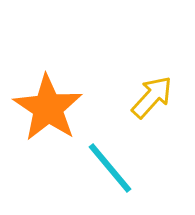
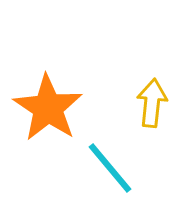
yellow arrow: moved 6 px down; rotated 36 degrees counterclockwise
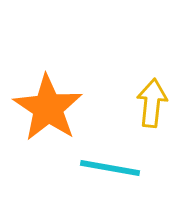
cyan line: rotated 40 degrees counterclockwise
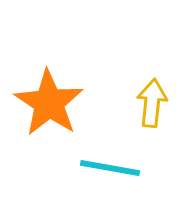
orange star: moved 1 px right, 5 px up
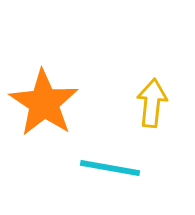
orange star: moved 5 px left
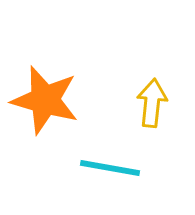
orange star: moved 1 px right, 3 px up; rotated 18 degrees counterclockwise
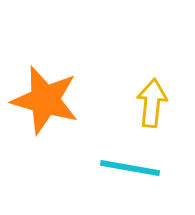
cyan line: moved 20 px right
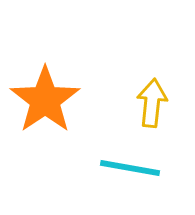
orange star: rotated 22 degrees clockwise
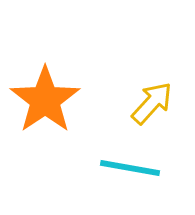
yellow arrow: rotated 36 degrees clockwise
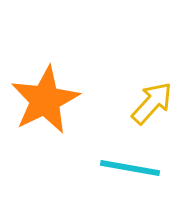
orange star: rotated 8 degrees clockwise
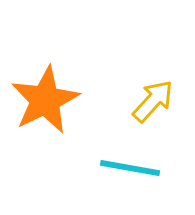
yellow arrow: moved 1 px right, 2 px up
